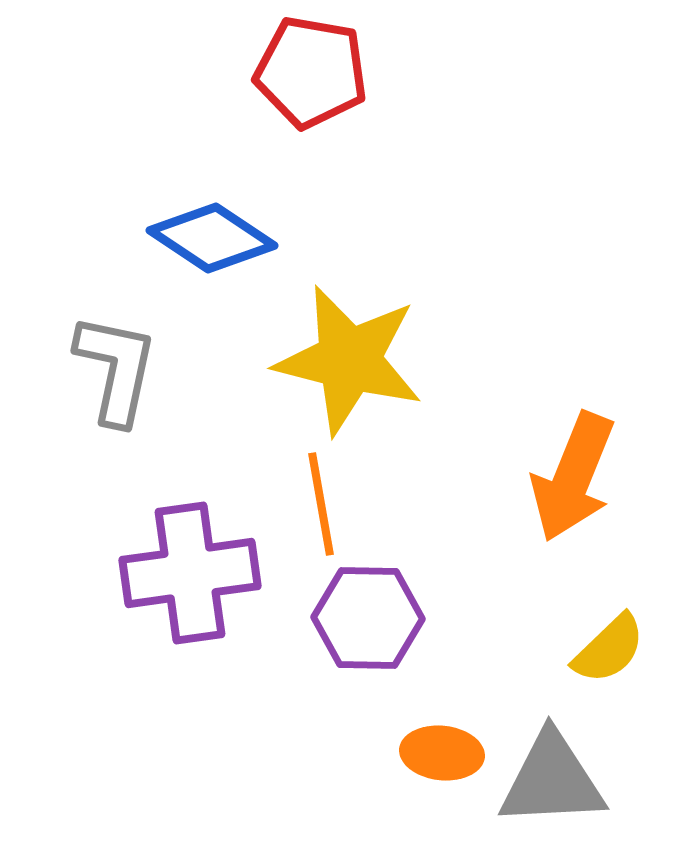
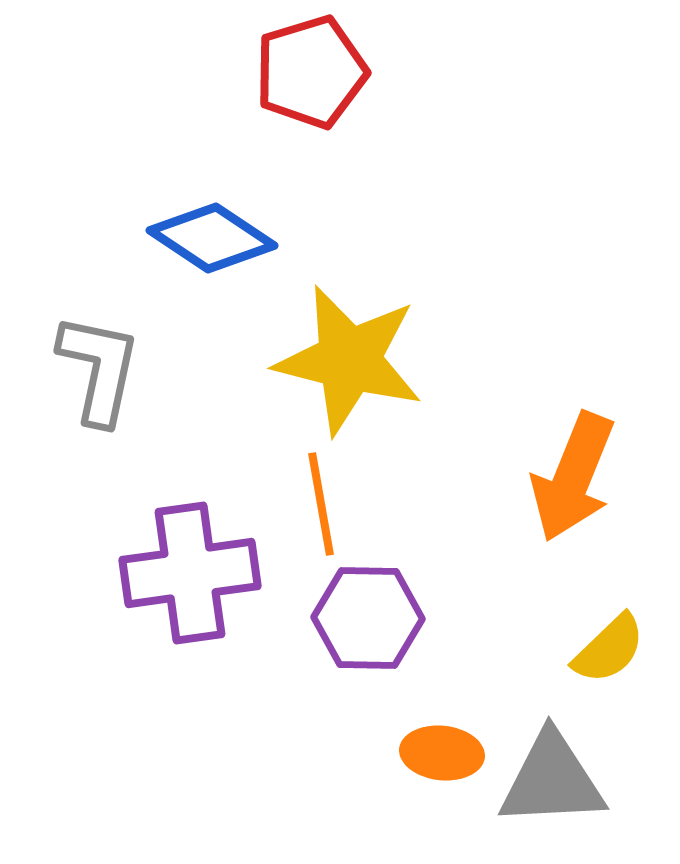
red pentagon: rotated 27 degrees counterclockwise
gray L-shape: moved 17 px left
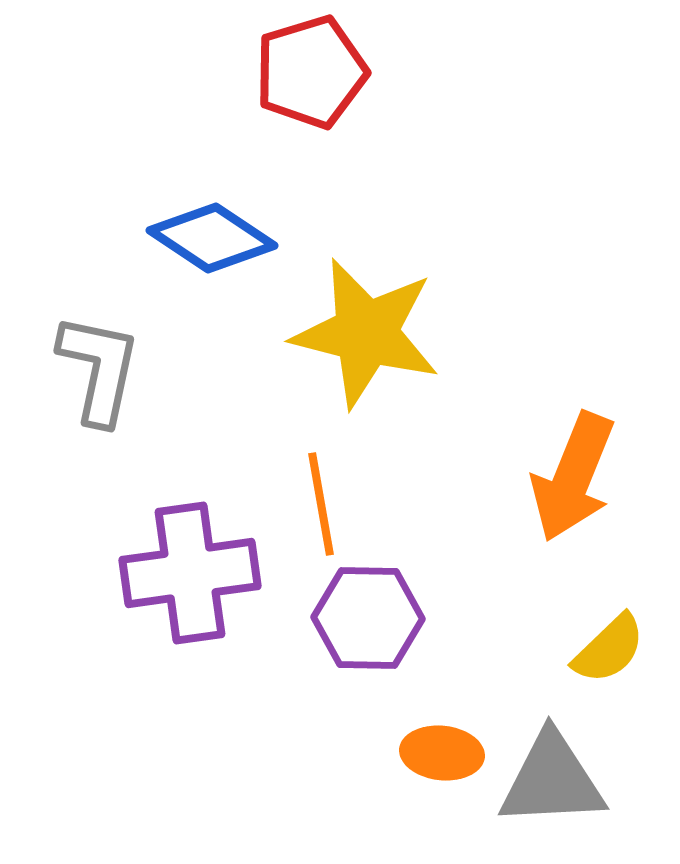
yellow star: moved 17 px right, 27 px up
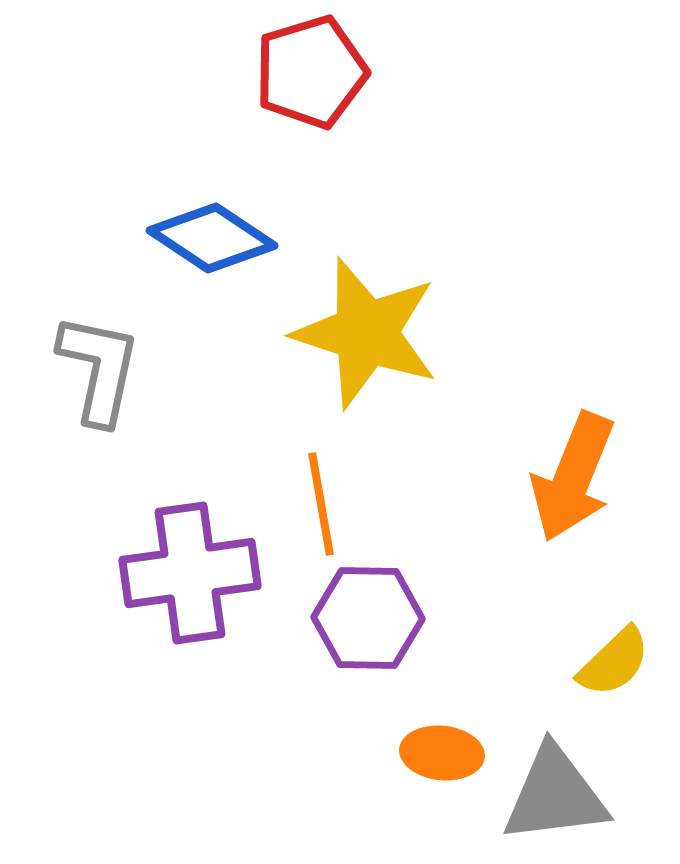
yellow star: rotated 4 degrees clockwise
yellow semicircle: moved 5 px right, 13 px down
gray triangle: moved 3 px right, 15 px down; rotated 4 degrees counterclockwise
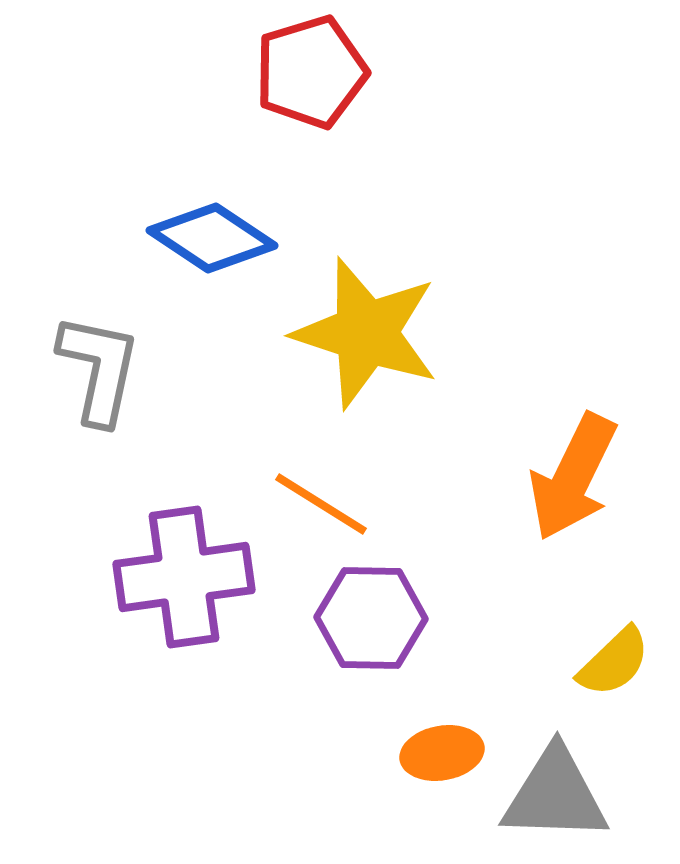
orange arrow: rotated 4 degrees clockwise
orange line: rotated 48 degrees counterclockwise
purple cross: moved 6 px left, 4 px down
purple hexagon: moved 3 px right
orange ellipse: rotated 16 degrees counterclockwise
gray triangle: rotated 9 degrees clockwise
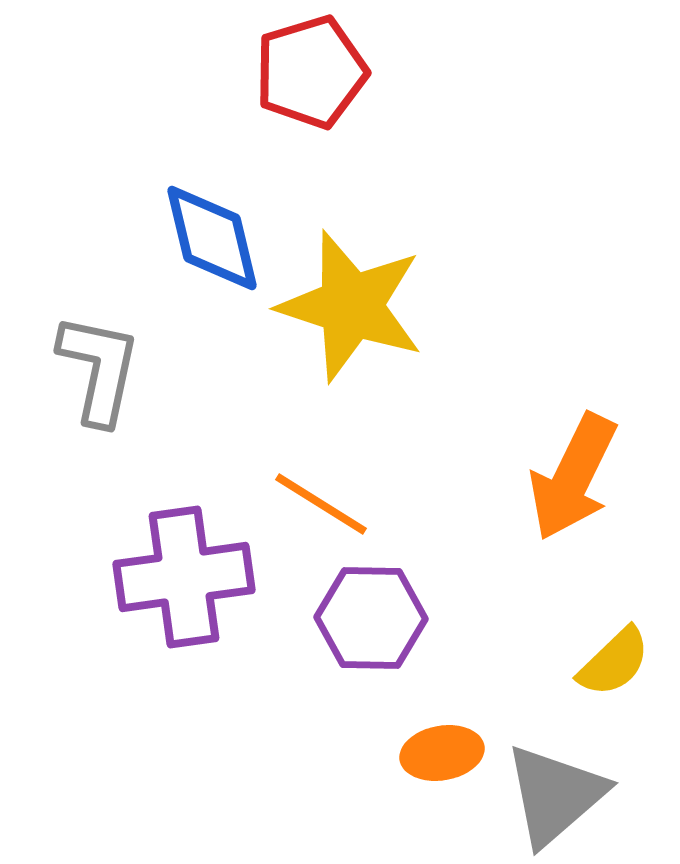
blue diamond: rotated 43 degrees clockwise
yellow star: moved 15 px left, 27 px up
gray triangle: rotated 43 degrees counterclockwise
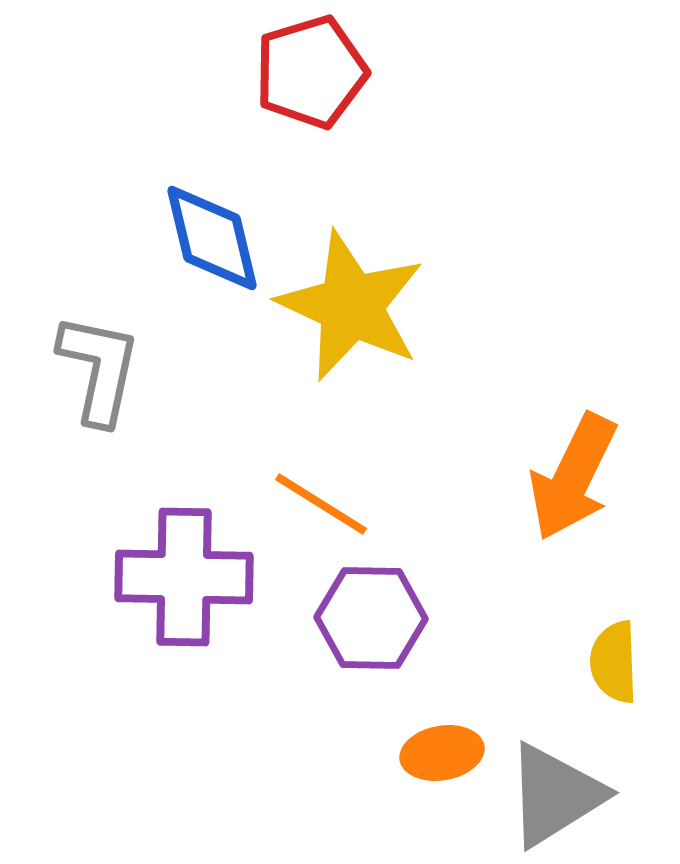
yellow star: rotated 7 degrees clockwise
purple cross: rotated 9 degrees clockwise
yellow semicircle: rotated 132 degrees clockwise
gray triangle: rotated 9 degrees clockwise
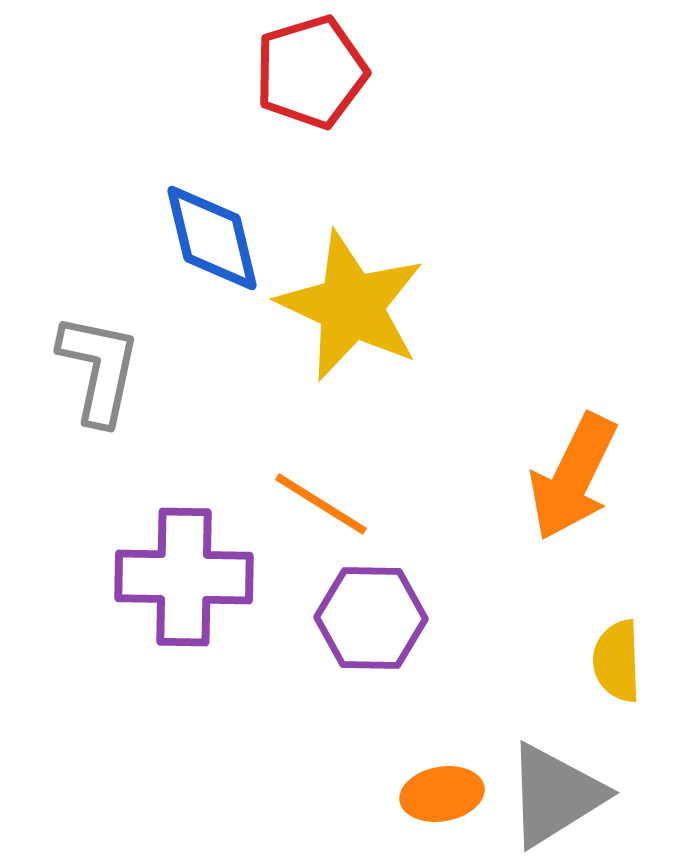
yellow semicircle: moved 3 px right, 1 px up
orange ellipse: moved 41 px down
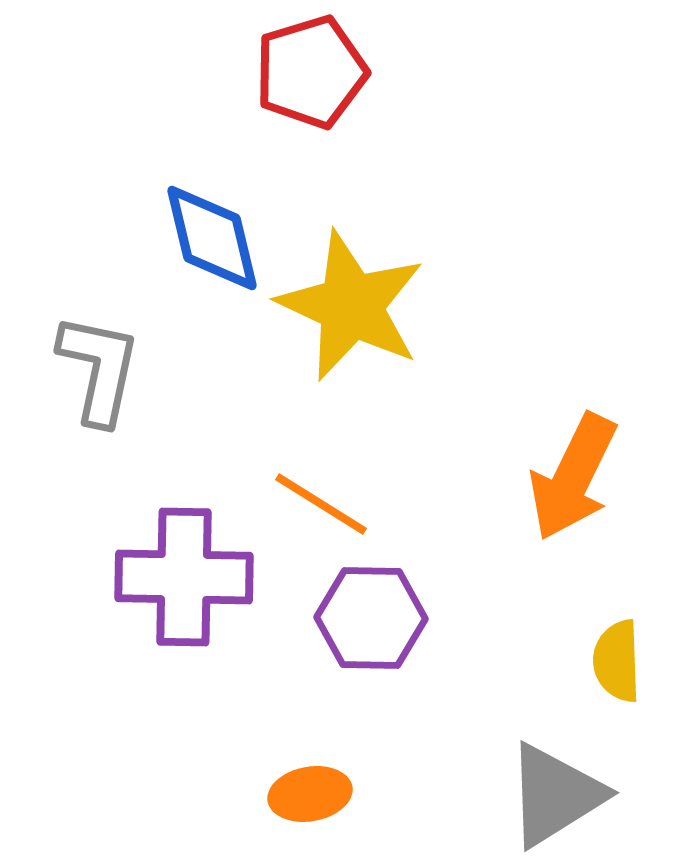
orange ellipse: moved 132 px left
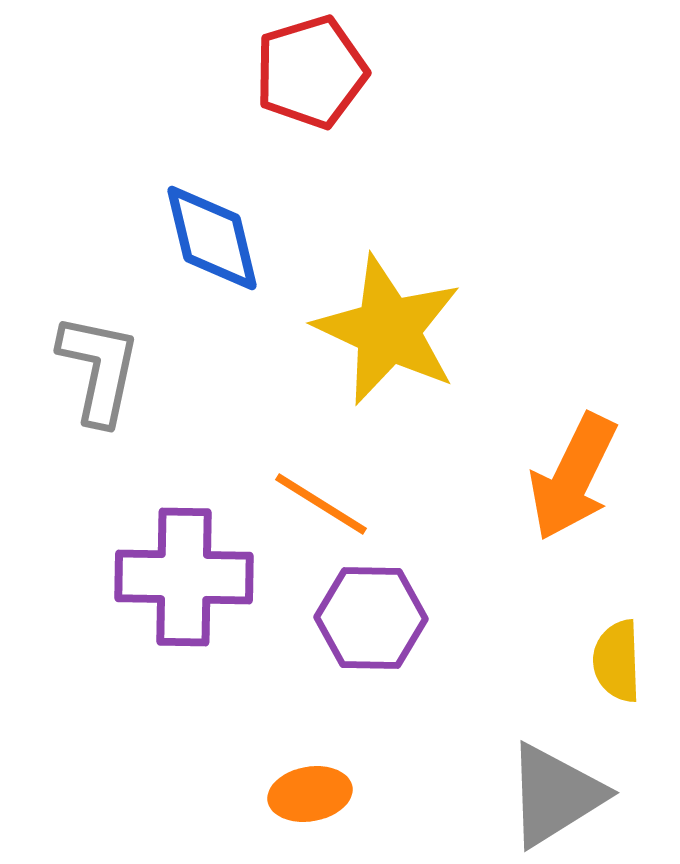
yellow star: moved 37 px right, 24 px down
